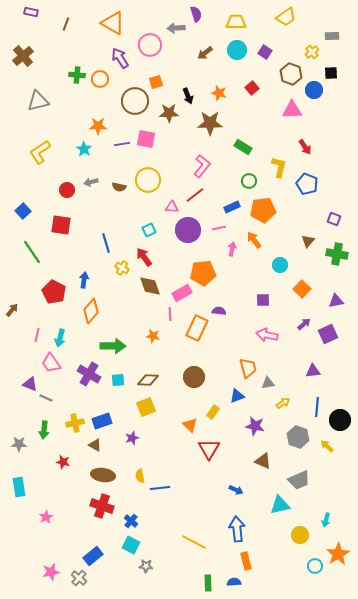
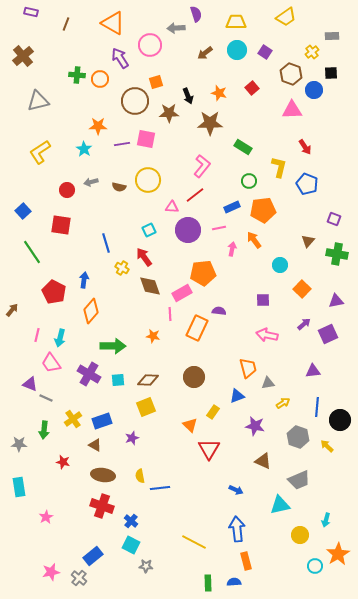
yellow cross at (75, 423): moved 2 px left, 4 px up; rotated 24 degrees counterclockwise
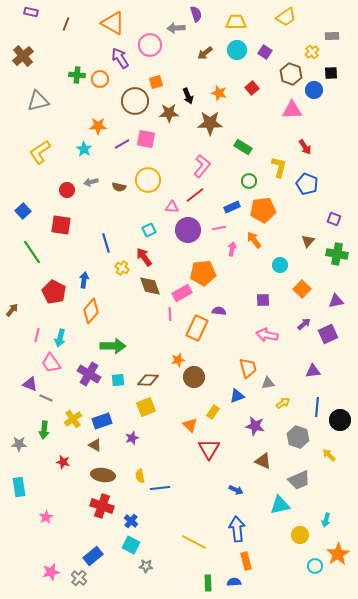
purple line at (122, 144): rotated 21 degrees counterclockwise
orange star at (153, 336): moved 25 px right, 24 px down; rotated 24 degrees counterclockwise
yellow arrow at (327, 446): moved 2 px right, 9 px down
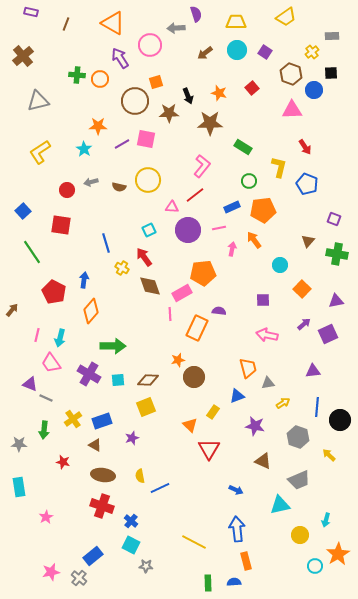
blue line at (160, 488): rotated 18 degrees counterclockwise
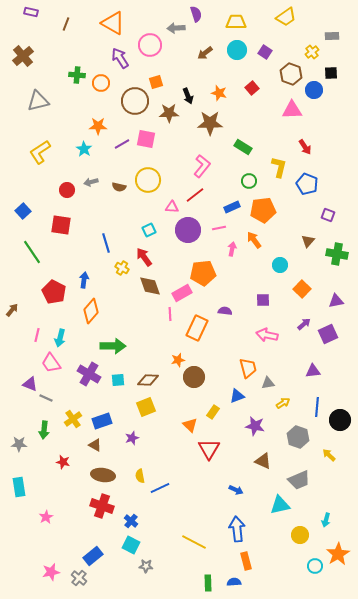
orange circle at (100, 79): moved 1 px right, 4 px down
purple square at (334, 219): moved 6 px left, 4 px up
purple semicircle at (219, 311): moved 6 px right
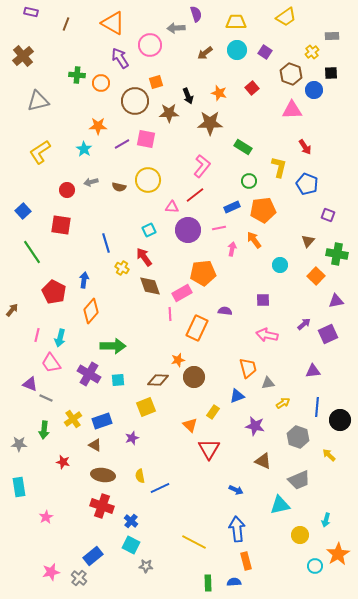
orange square at (302, 289): moved 14 px right, 13 px up
brown diamond at (148, 380): moved 10 px right
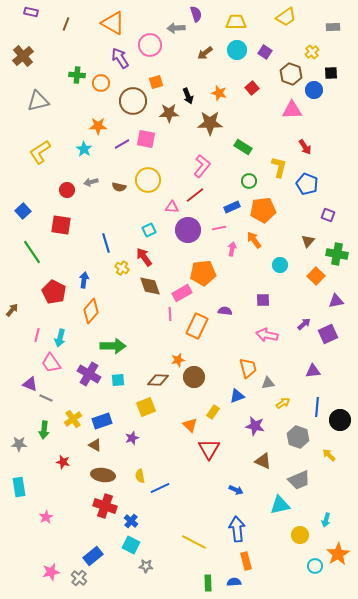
gray rectangle at (332, 36): moved 1 px right, 9 px up
brown circle at (135, 101): moved 2 px left
orange rectangle at (197, 328): moved 2 px up
red cross at (102, 506): moved 3 px right
